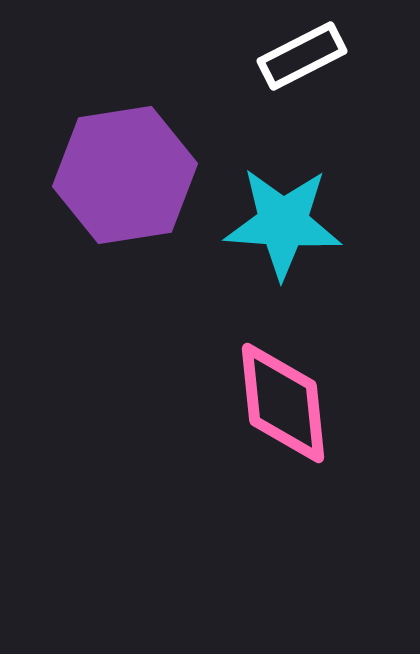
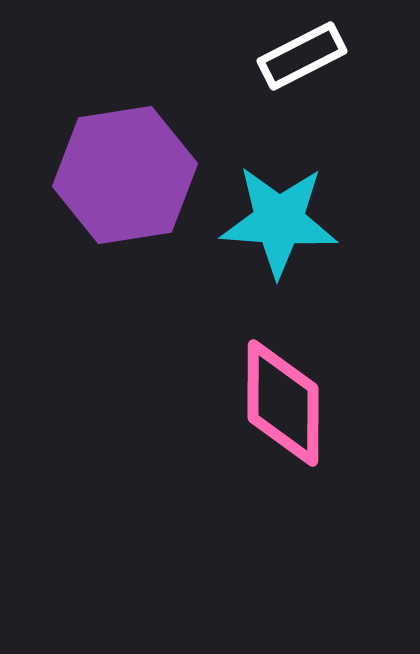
cyan star: moved 4 px left, 2 px up
pink diamond: rotated 6 degrees clockwise
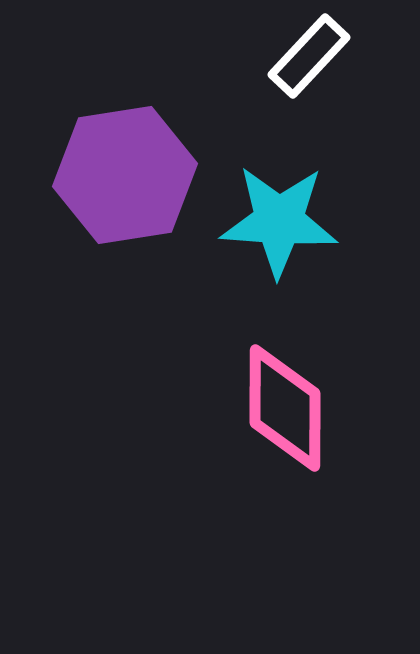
white rectangle: moved 7 px right; rotated 20 degrees counterclockwise
pink diamond: moved 2 px right, 5 px down
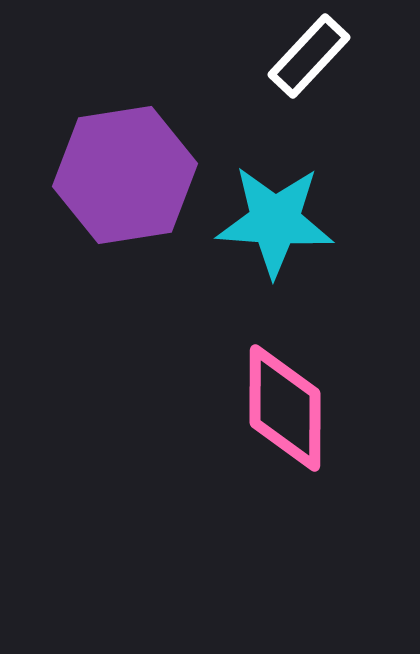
cyan star: moved 4 px left
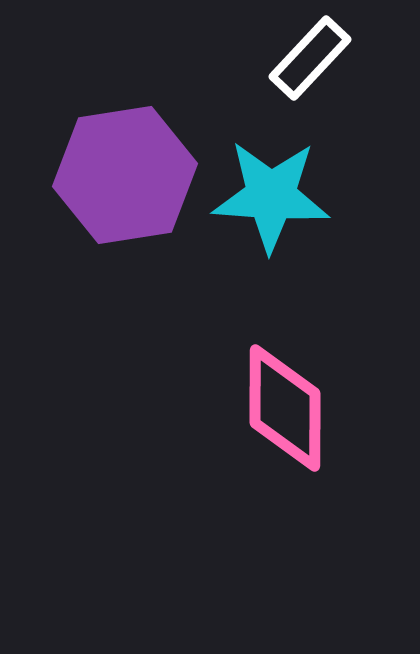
white rectangle: moved 1 px right, 2 px down
cyan star: moved 4 px left, 25 px up
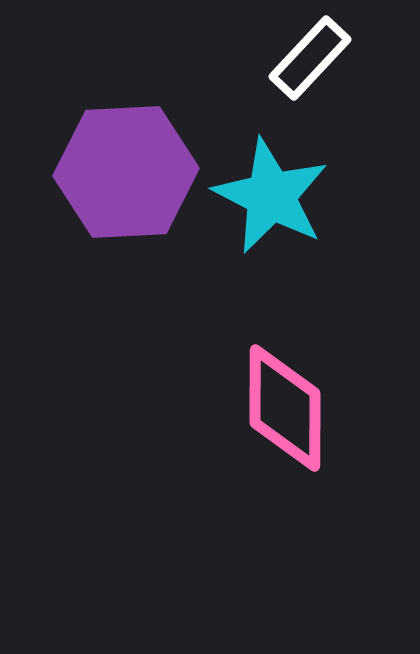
purple hexagon: moved 1 px right, 3 px up; rotated 6 degrees clockwise
cyan star: rotated 23 degrees clockwise
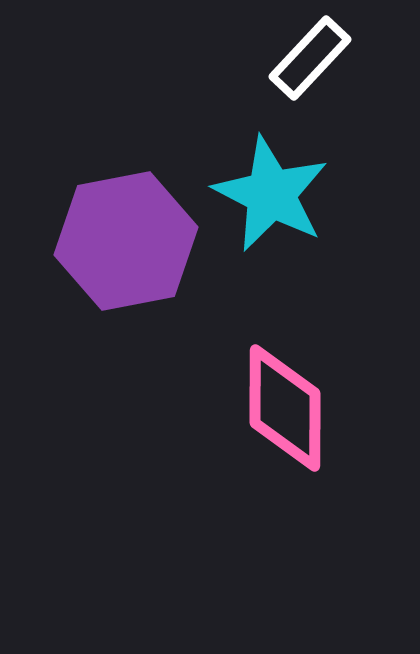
purple hexagon: moved 69 px down; rotated 8 degrees counterclockwise
cyan star: moved 2 px up
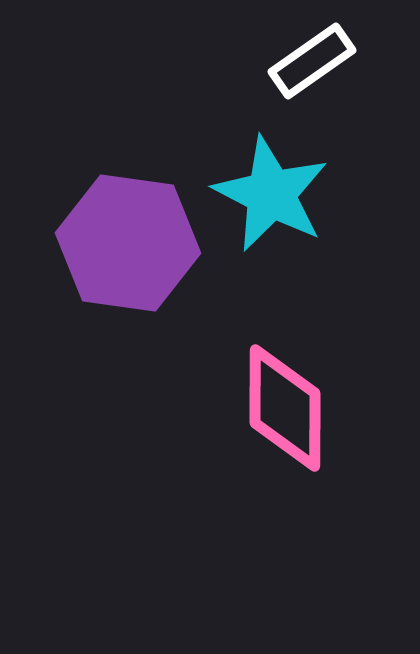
white rectangle: moved 2 px right, 3 px down; rotated 12 degrees clockwise
purple hexagon: moved 2 px right, 2 px down; rotated 19 degrees clockwise
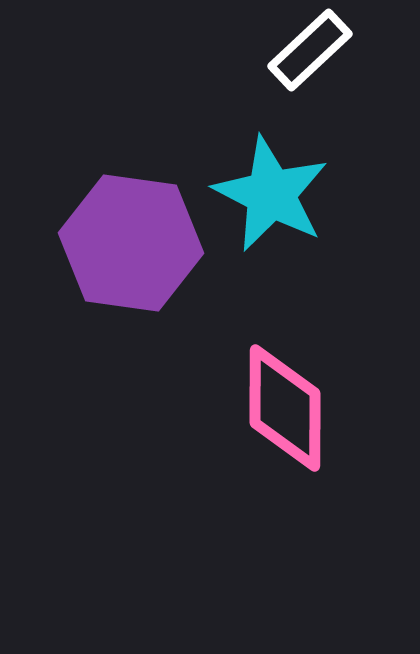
white rectangle: moved 2 px left, 11 px up; rotated 8 degrees counterclockwise
purple hexagon: moved 3 px right
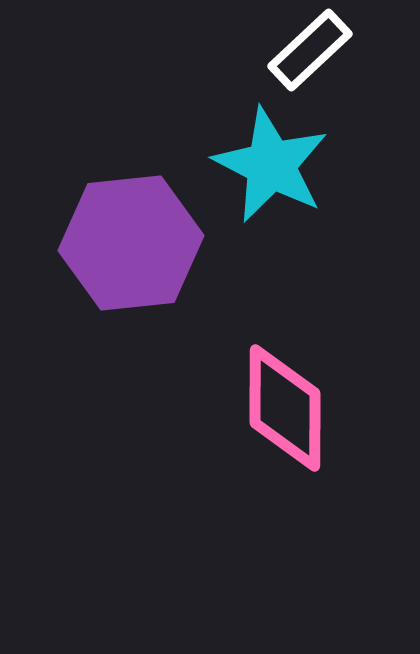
cyan star: moved 29 px up
purple hexagon: rotated 14 degrees counterclockwise
